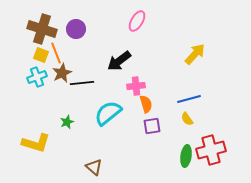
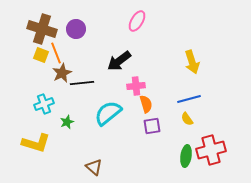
yellow arrow: moved 3 px left, 8 px down; rotated 120 degrees clockwise
cyan cross: moved 7 px right, 27 px down
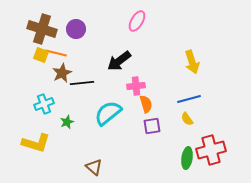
orange line: rotated 55 degrees counterclockwise
green ellipse: moved 1 px right, 2 px down
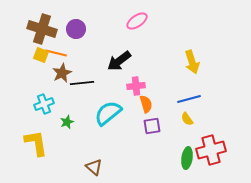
pink ellipse: rotated 25 degrees clockwise
yellow L-shape: rotated 116 degrees counterclockwise
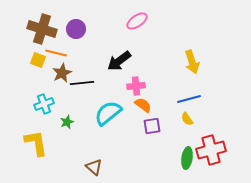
yellow square: moved 3 px left, 5 px down
orange semicircle: moved 3 px left, 1 px down; rotated 36 degrees counterclockwise
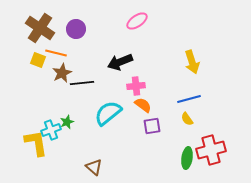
brown cross: moved 2 px left, 1 px up; rotated 16 degrees clockwise
black arrow: moved 1 px right, 1 px down; rotated 15 degrees clockwise
cyan cross: moved 7 px right, 26 px down
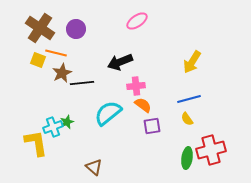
yellow arrow: rotated 50 degrees clockwise
cyan cross: moved 2 px right, 3 px up
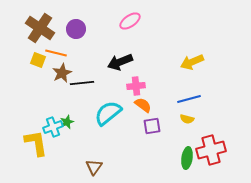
pink ellipse: moved 7 px left
yellow arrow: rotated 35 degrees clockwise
yellow semicircle: rotated 40 degrees counterclockwise
brown triangle: rotated 24 degrees clockwise
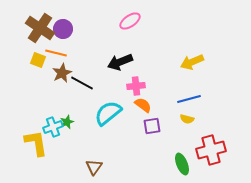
purple circle: moved 13 px left
black line: rotated 35 degrees clockwise
green ellipse: moved 5 px left, 6 px down; rotated 30 degrees counterclockwise
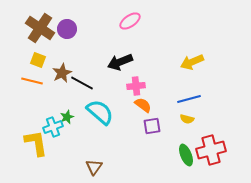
purple circle: moved 4 px right
orange line: moved 24 px left, 28 px down
cyan semicircle: moved 8 px left, 1 px up; rotated 80 degrees clockwise
green star: moved 5 px up
green ellipse: moved 4 px right, 9 px up
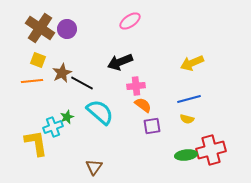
yellow arrow: moved 1 px down
orange line: rotated 20 degrees counterclockwise
green ellipse: rotated 75 degrees counterclockwise
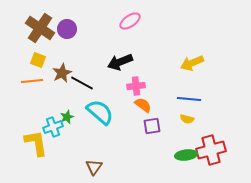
blue line: rotated 20 degrees clockwise
